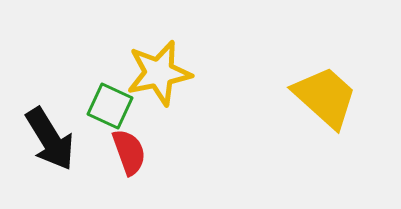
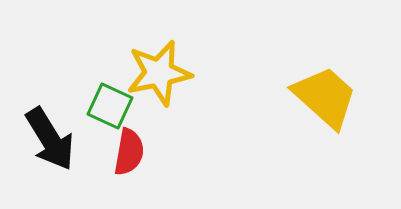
red semicircle: rotated 30 degrees clockwise
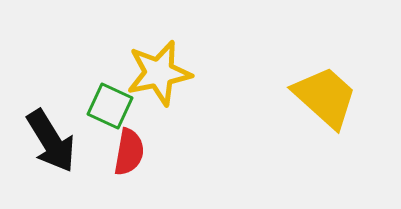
black arrow: moved 1 px right, 2 px down
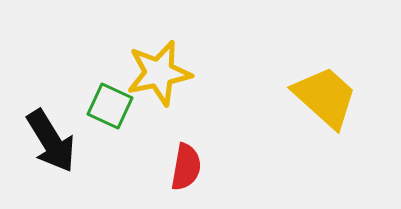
red semicircle: moved 57 px right, 15 px down
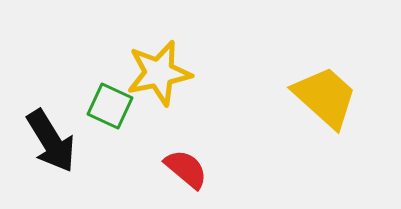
red semicircle: moved 2 px down; rotated 60 degrees counterclockwise
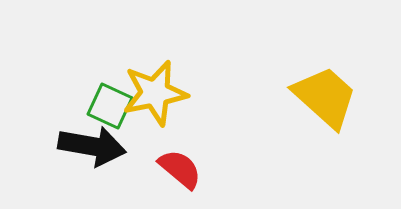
yellow star: moved 4 px left, 20 px down
black arrow: moved 41 px right, 5 px down; rotated 48 degrees counterclockwise
red semicircle: moved 6 px left
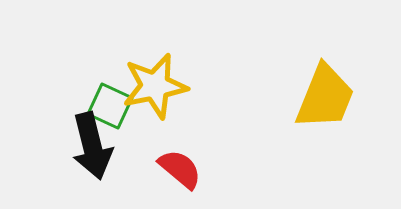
yellow star: moved 7 px up
yellow trapezoid: rotated 70 degrees clockwise
black arrow: rotated 66 degrees clockwise
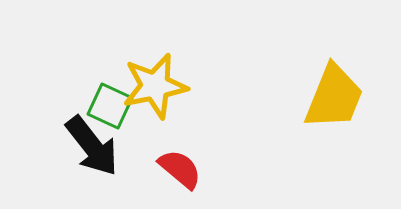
yellow trapezoid: moved 9 px right
black arrow: rotated 24 degrees counterclockwise
